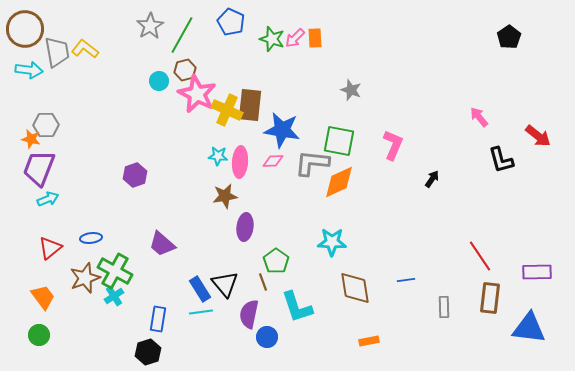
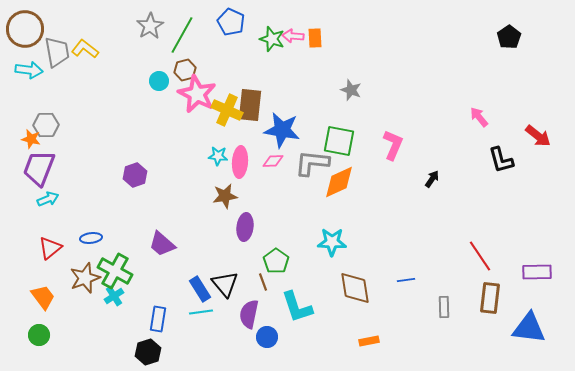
pink arrow at (295, 38): moved 2 px left, 2 px up; rotated 50 degrees clockwise
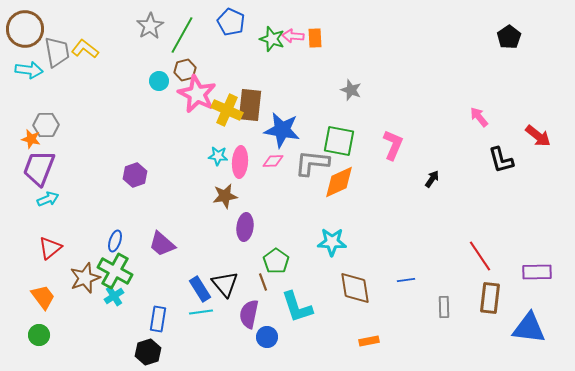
blue ellipse at (91, 238): moved 24 px right, 3 px down; rotated 65 degrees counterclockwise
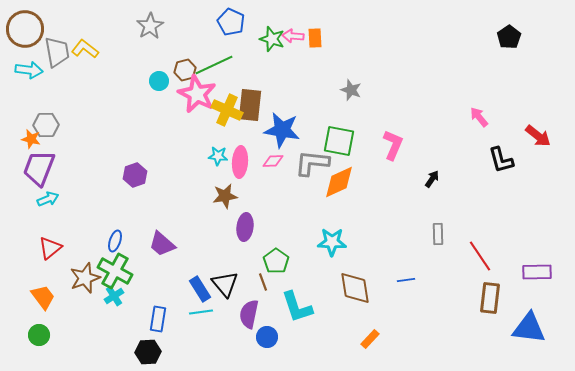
green line at (182, 35): moved 32 px right, 30 px down; rotated 36 degrees clockwise
gray rectangle at (444, 307): moved 6 px left, 73 px up
orange rectangle at (369, 341): moved 1 px right, 2 px up; rotated 36 degrees counterclockwise
black hexagon at (148, 352): rotated 15 degrees clockwise
